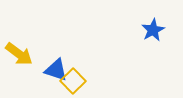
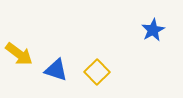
yellow square: moved 24 px right, 9 px up
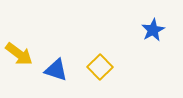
yellow square: moved 3 px right, 5 px up
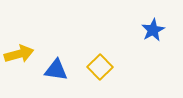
yellow arrow: rotated 52 degrees counterclockwise
blue triangle: rotated 10 degrees counterclockwise
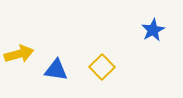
yellow square: moved 2 px right
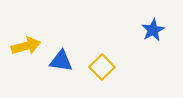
yellow arrow: moved 7 px right, 8 px up
blue triangle: moved 5 px right, 9 px up
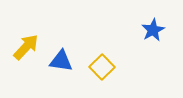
yellow arrow: moved 1 px down; rotated 32 degrees counterclockwise
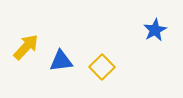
blue star: moved 2 px right
blue triangle: rotated 15 degrees counterclockwise
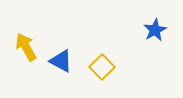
yellow arrow: rotated 72 degrees counterclockwise
blue triangle: rotated 35 degrees clockwise
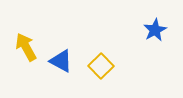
yellow square: moved 1 px left, 1 px up
